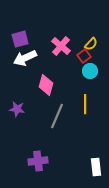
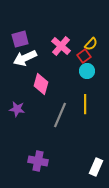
cyan circle: moved 3 px left
pink diamond: moved 5 px left, 1 px up
gray line: moved 3 px right, 1 px up
purple cross: rotated 18 degrees clockwise
white rectangle: rotated 30 degrees clockwise
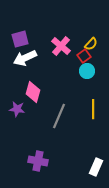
pink diamond: moved 8 px left, 8 px down
yellow line: moved 8 px right, 5 px down
gray line: moved 1 px left, 1 px down
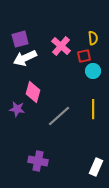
yellow semicircle: moved 2 px right, 6 px up; rotated 48 degrees counterclockwise
red square: rotated 24 degrees clockwise
cyan circle: moved 6 px right
gray line: rotated 25 degrees clockwise
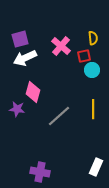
cyan circle: moved 1 px left, 1 px up
purple cross: moved 2 px right, 11 px down
